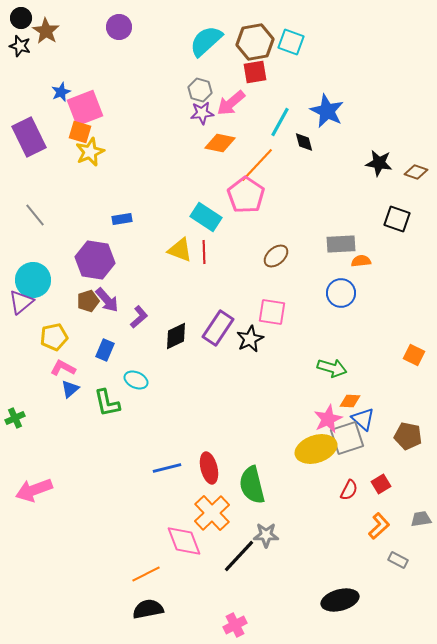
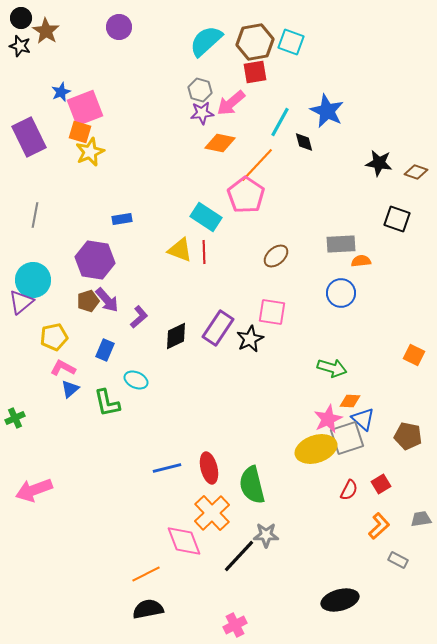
gray line at (35, 215): rotated 50 degrees clockwise
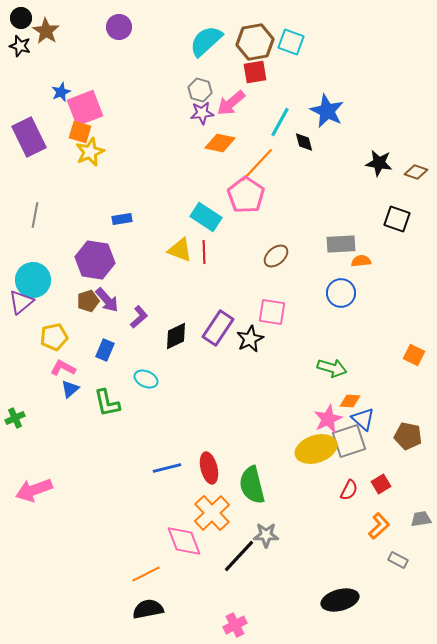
cyan ellipse at (136, 380): moved 10 px right, 1 px up
gray square at (347, 438): moved 2 px right, 3 px down
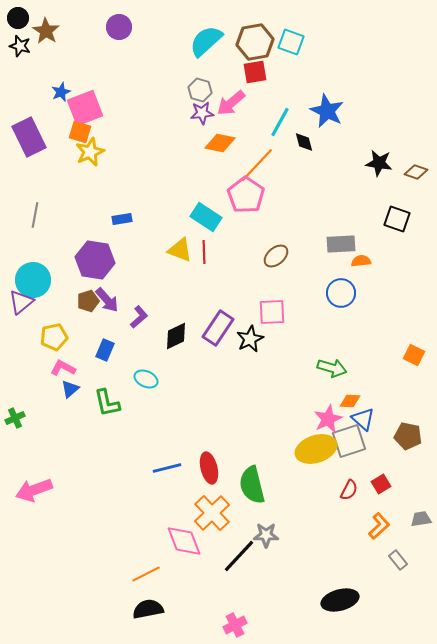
black circle at (21, 18): moved 3 px left
pink square at (272, 312): rotated 12 degrees counterclockwise
gray rectangle at (398, 560): rotated 24 degrees clockwise
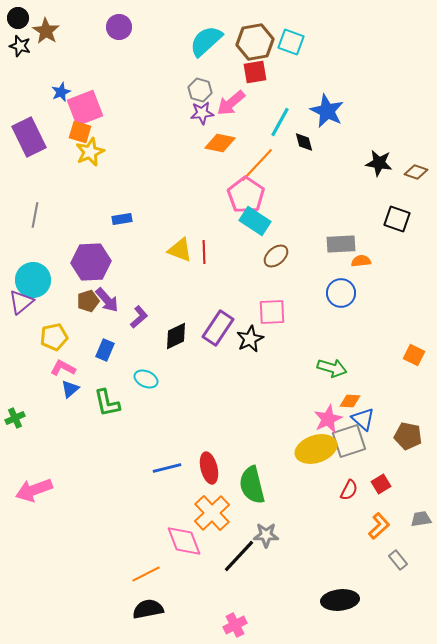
cyan rectangle at (206, 217): moved 49 px right, 4 px down
purple hexagon at (95, 260): moved 4 px left, 2 px down; rotated 12 degrees counterclockwise
black ellipse at (340, 600): rotated 9 degrees clockwise
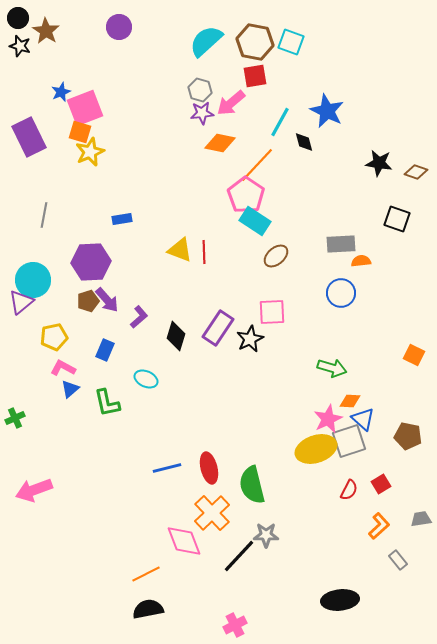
brown hexagon at (255, 42): rotated 21 degrees clockwise
red square at (255, 72): moved 4 px down
gray line at (35, 215): moved 9 px right
black diamond at (176, 336): rotated 48 degrees counterclockwise
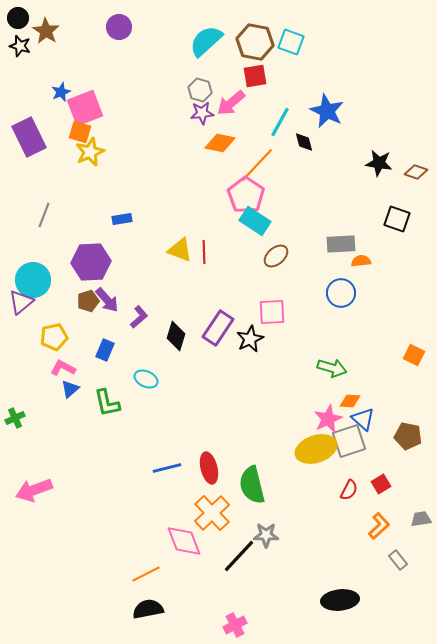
gray line at (44, 215): rotated 10 degrees clockwise
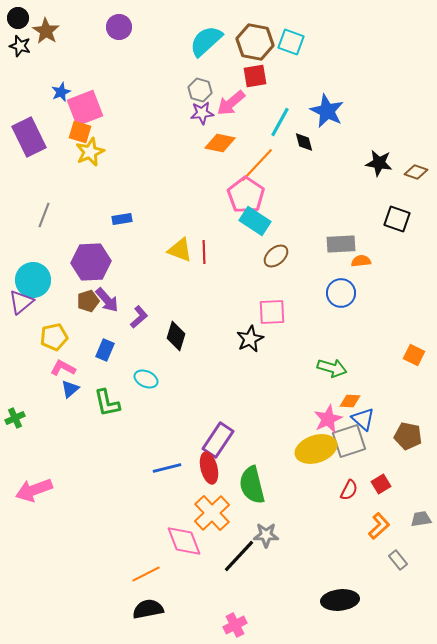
purple rectangle at (218, 328): moved 112 px down
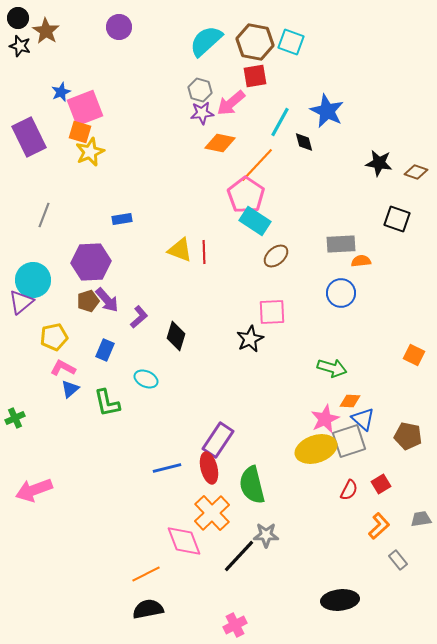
pink star at (328, 419): moved 3 px left
